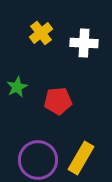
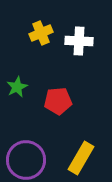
yellow cross: rotated 15 degrees clockwise
white cross: moved 5 px left, 2 px up
purple circle: moved 12 px left
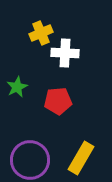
white cross: moved 14 px left, 12 px down
purple circle: moved 4 px right
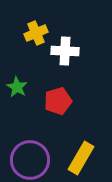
yellow cross: moved 5 px left
white cross: moved 2 px up
green star: rotated 15 degrees counterclockwise
red pentagon: rotated 12 degrees counterclockwise
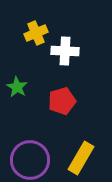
red pentagon: moved 4 px right
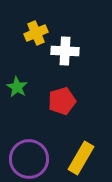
purple circle: moved 1 px left, 1 px up
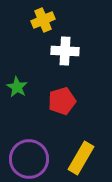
yellow cross: moved 7 px right, 13 px up
